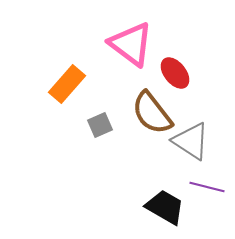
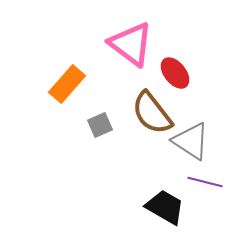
purple line: moved 2 px left, 5 px up
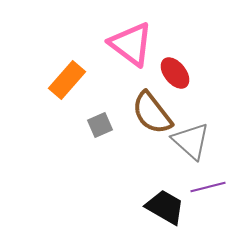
orange rectangle: moved 4 px up
gray triangle: rotated 9 degrees clockwise
purple line: moved 3 px right, 5 px down; rotated 28 degrees counterclockwise
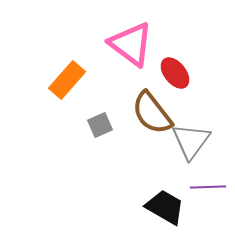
gray triangle: rotated 24 degrees clockwise
purple line: rotated 12 degrees clockwise
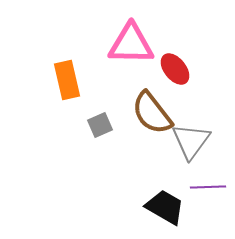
pink triangle: rotated 36 degrees counterclockwise
red ellipse: moved 4 px up
orange rectangle: rotated 54 degrees counterclockwise
